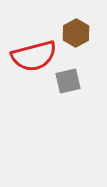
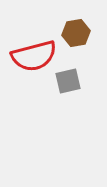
brown hexagon: rotated 20 degrees clockwise
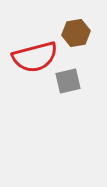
red semicircle: moved 1 px right, 1 px down
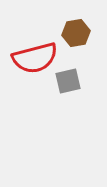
red semicircle: moved 1 px down
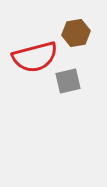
red semicircle: moved 1 px up
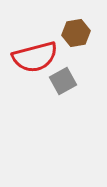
gray square: moved 5 px left; rotated 16 degrees counterclockwise
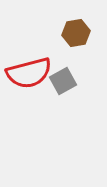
red semicircle: moved 6 px left, 16 px down
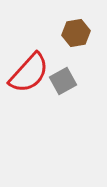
red semicircle: rotated 33 degrees counterclockwise
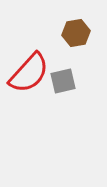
gray square: rotated 16 degrees clockwise
